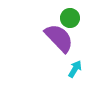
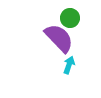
cyan arrow: moved 6 px left, 4 px up; rotated 12 degrees counterclockwise
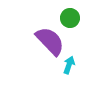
purple semicircle: moved 9 px left, 3 px down
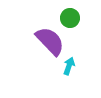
cyan arrow: moved 1 px down
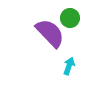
purple semicircle: moved 8 px up
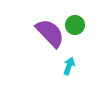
green circle: moved 5 px right, 7 px down
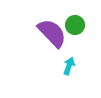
purple semicircle: moved 2 px right
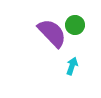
cyan arrow: moved 3 px right
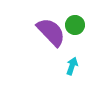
purple semicircle: moved 1 px left, 1 px up
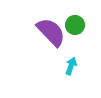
cyan arrow: moved 1 px left
